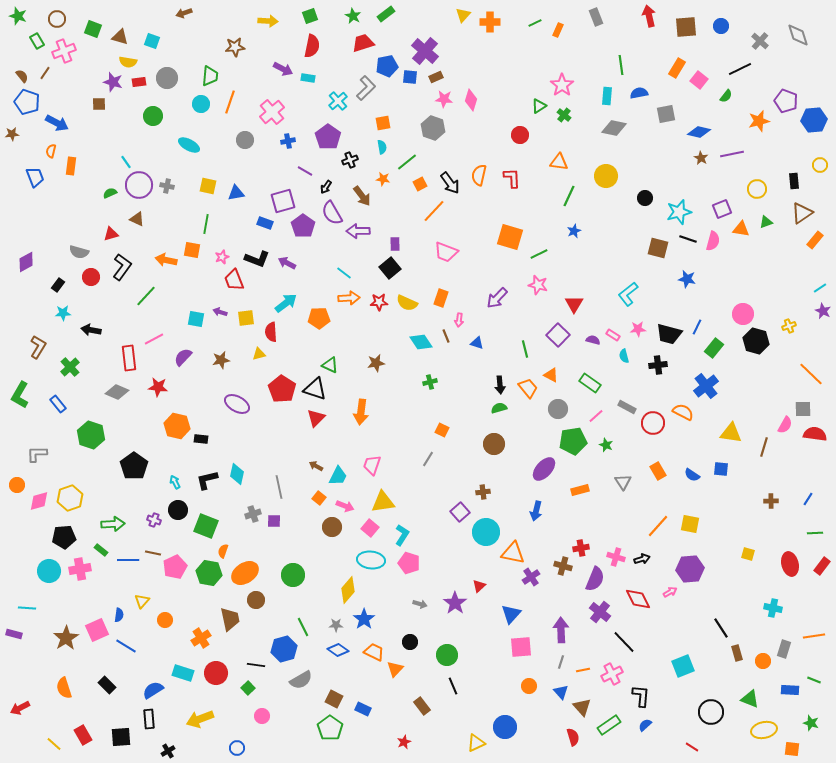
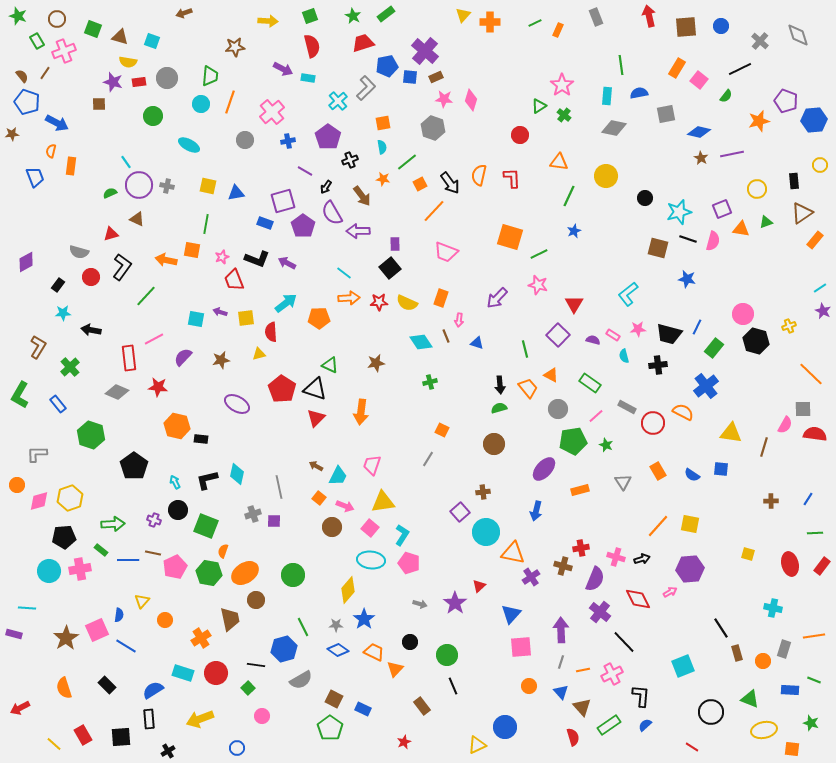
red semicircle at (312, 46): rotated 25 degrees counterclockwise
yellow triangle at (476, 743): moved 1 px right, 2 px down
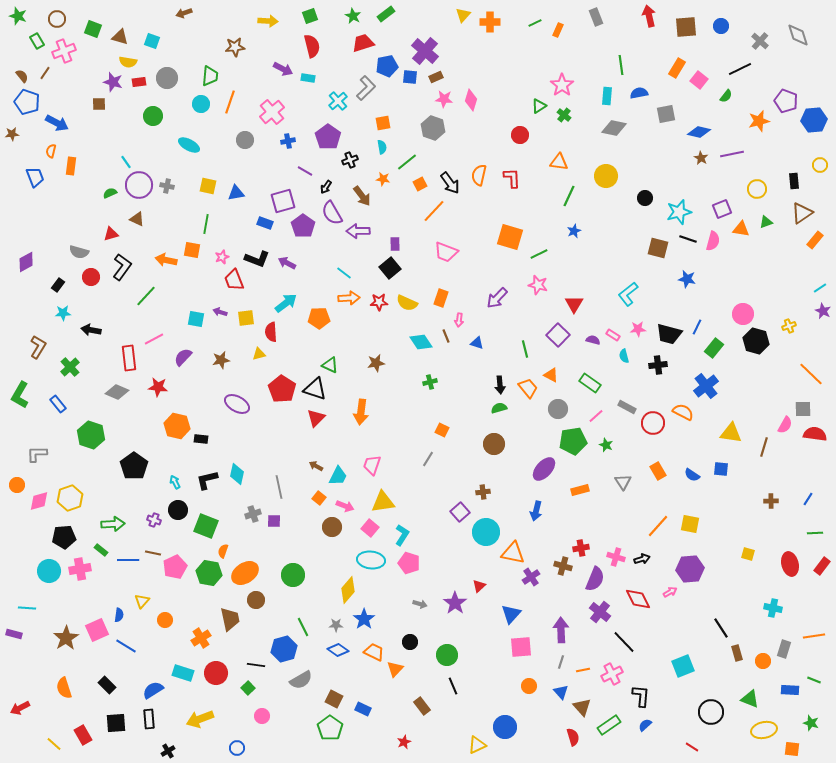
black square at (121, 737): moved 5 px left, 14 px up
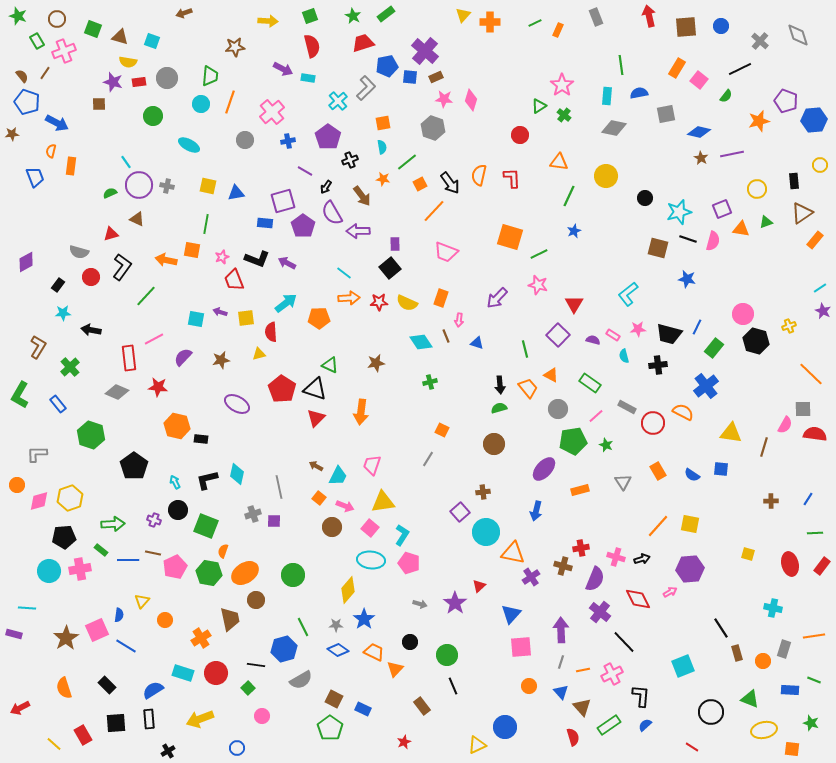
blue rectangle at (265, 223): rotated 14 degrees counterclockwise
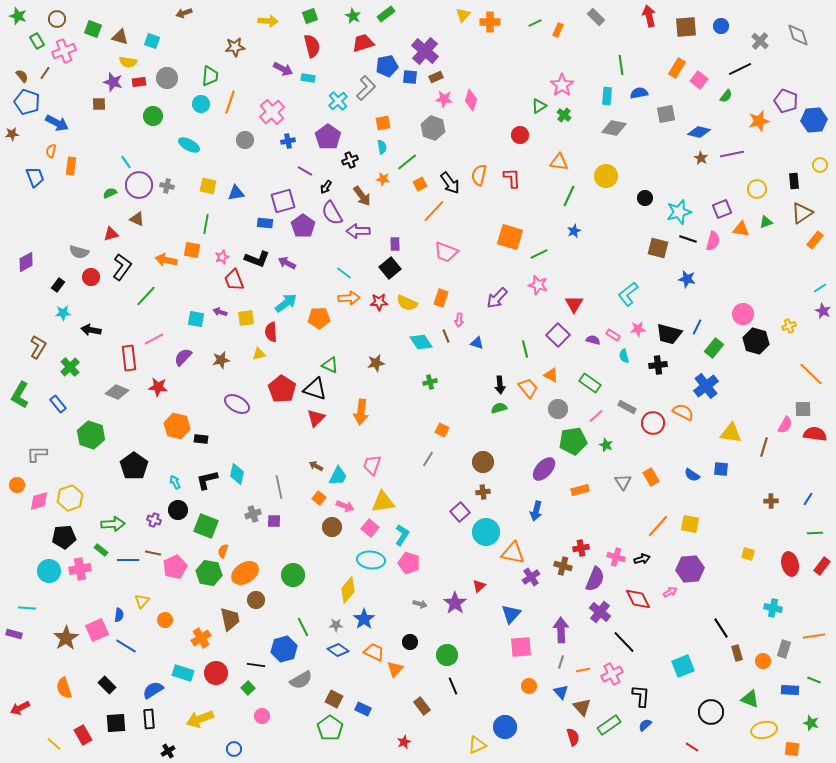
gray rectangle at (596, 17): rotated 24 degrees counterclockwise
brown circle at (494, 444): moved 11 px left, 18 px down
orange rectangle at (658, 471): moved 7 px left, 6 px down
blue circle at (237, 748): moved 3 px left, 1 px down
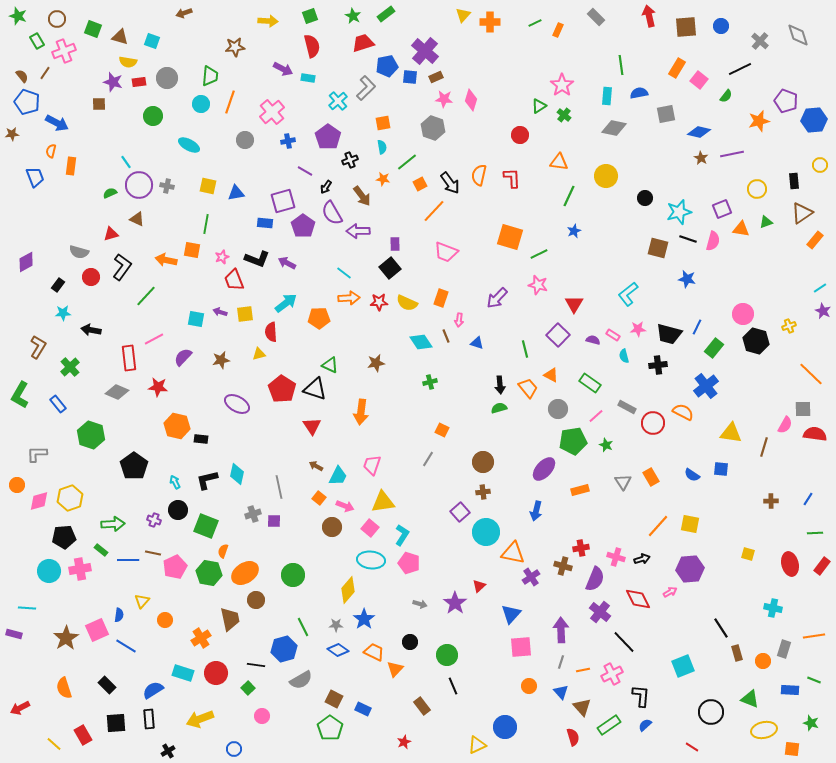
yellow square at (246, 318): moved 1 px left, 4 px up
red triangle at (316, 418): moved 4 px left, 8 px down; rotated 18 degrees counterclockwise
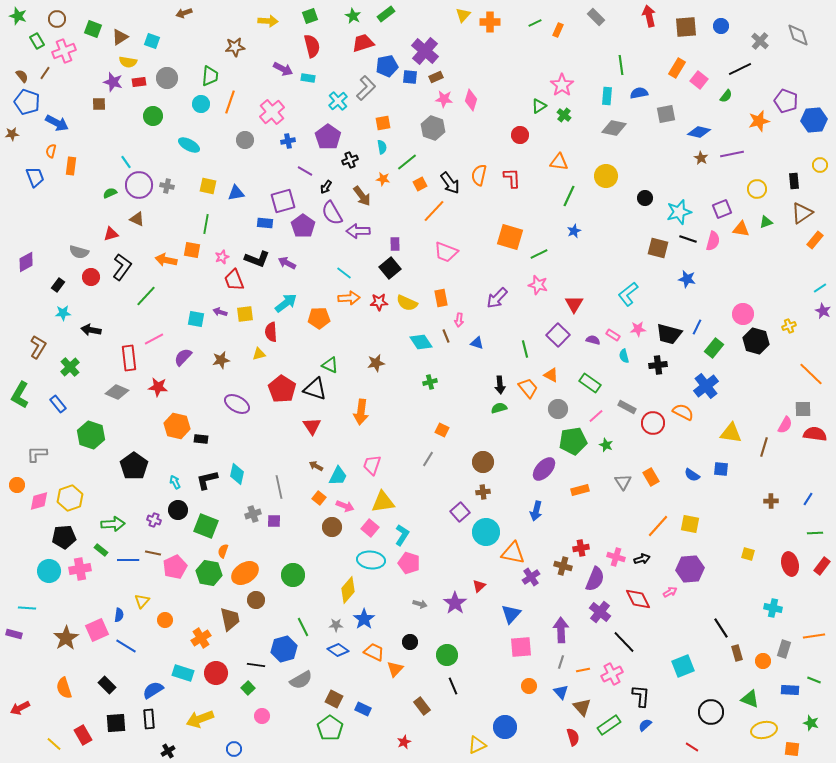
brown triangle at (120, 37): rotated 48 degrees counterclockwise
orange rectangle at (441, 298): rotated 30 degrees counterclockwise
